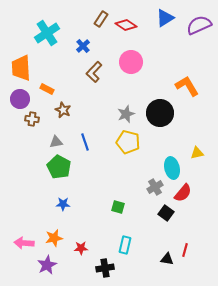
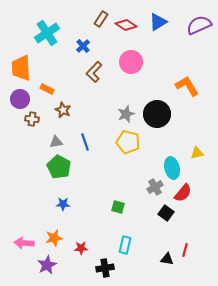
blue triangle: moved 7 px left, 4 px down
black circle: moved 3 px left, 1 px down
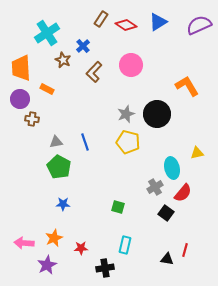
pink circle: moved 3 px down
brown star: moved 50 px up
orange star: rotated 12 degrees counterclockwise
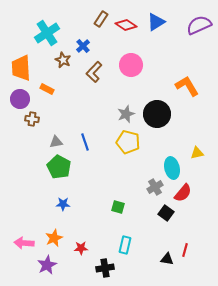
blue triangle: moved 2 px left
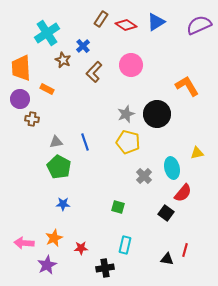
gray cross: moved 11 px left, 11 px up; rotated 14 degrees counterclockwise
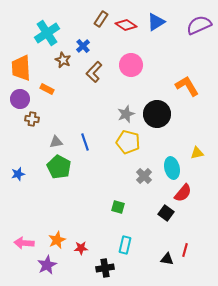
blue star: moved 45 px left, 30 px up; rotated 16 degrees counterclockwise
orange star: moved 3 px right, 2 px down
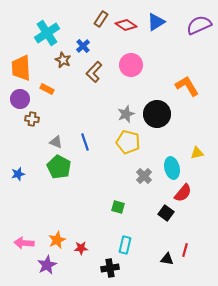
gray triangle: rotated 32 degrees clockwise
black cross: moved 5 px right
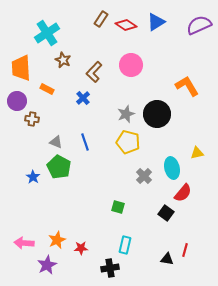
blue cross: moved 52 px down
purple circle: moved 3 px left, 2 px down
blue star: moved 15 px right, 3 px down; rotated 24 degrees counterclockwise
